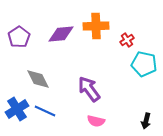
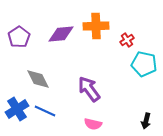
pink semicircle: moved 3 px left, 3 px down
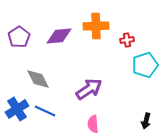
purple diamond: moved 2 px left, 2 px down
red cross: rotated 24 degrees clockwise
cyan pentagon: moved 1 px right, 1 px down; rotated 30 degrees counterclockwise
purple arrow: rotated 92 degrees clockwise
pink semicircle: rotated 72 degrees clockwise
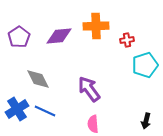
purple arrow: rotated 92 degrees counterclockwise
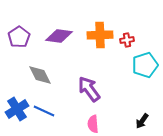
orange cross: moved 4 px right, 9 px down
purple diamond: rotated 12 degrees clockwise
gray diamond: moved 2 px right, 4 px up
blue line: moved 1 px left
black arrow: moved 4 px left; rotated 21 degrees clockwise
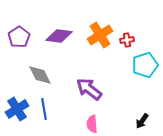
orange cross: rotated 30 degrees counterclockwise
purple arrow: rotated 16 degrees counterclockwise
blue line: moved 2 px up; rotated 55 degrees clockwise
pink semicircle: moved 1 px left
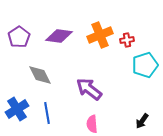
orange cross: rotated 10 degrees clockwise
blue line: moved 3 px right, 4 px down
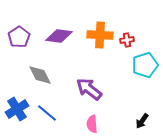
orange cross: rotated 25 degrees clockwise
blue line: rotated 40 degrees counterclockwise
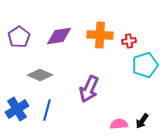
purple diamond: rotated 16 degrees counterclockwise
red cross: moved 2 px right, 1 px down
gray diamond: rotated 40 degrees counterclockwise
purple arrow: rotated 104 degrees counterclockwise
blue line: moved 3 px up; rotated 65 degrees clockwise
pink semicircle: moved 27 px right; rotated 90 degrees clockwise
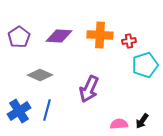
purple diamond: rotated 12 degrees clockwise
blue cross: moved 2 px right, 2 px down
